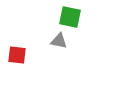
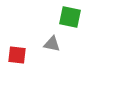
gray triangle: moved 7 px left, 3 px down
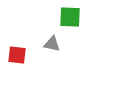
green square: rotated 10 degrees counterclockwise
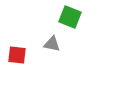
green square: rotated 20 degrees clockwise
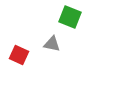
red square: moved 2 px right; rotated 18 degrees clockwise
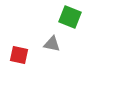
red square: rotated 12 degrees counterclockwise
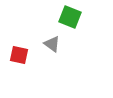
gray triangle: rotated 24 degrees clockwise
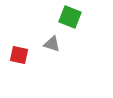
gray triangle: rotated 18 degrees counterclockwise
